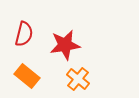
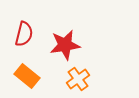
orange cross: rotated 15 degrees clockwise
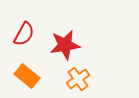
red semicircle: rotated 15 degrees clockwise
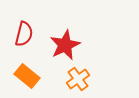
red semicircle: rotated 15 degrees counterclockwise
red star: rotated 16 degrees counterclockwise
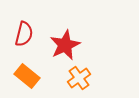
orange cross: moved 1 px right, 1 px up
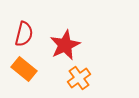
orange rectangle: moved 3 px left, 7 px up
